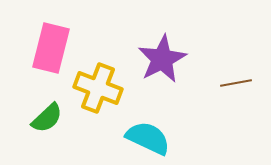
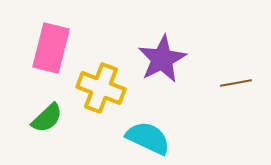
yellow cross: moved 3 px right
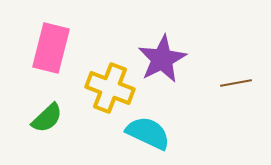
yellow cross: moved 9 px right
cyan semicircle: moved 5 px up
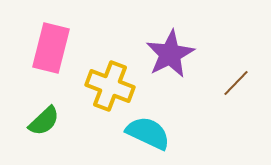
purple star: moved 8 px right, 5 px up
brown line: rotated 36 degrees counterclockwise
yellow cross: moved 2 px up
green semicircle: moved 3 px left, 3 px down
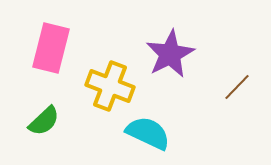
brown line: moved 1 px right, 4 px down
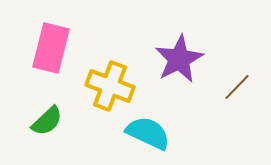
purple star: moved 9 px right, 5 px down
green semicircle: moved 3 px right
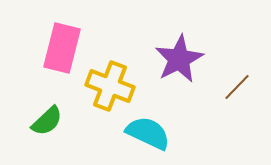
pink rectangle: moved 11 px right
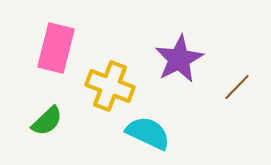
pink rectangle: moved 6 px left
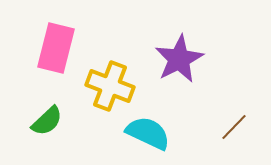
brown line: moved 3 px left, 40 px down
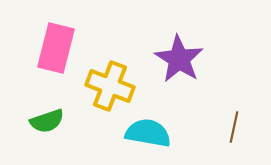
purple star: rotated 12 degrees counterclockwise
green semicircle: rotated 24 degrees clockwise
brown line: rotated 32 degrees counterclockwise
cyan semicircle: rotated 15 degrees counterclockwise
